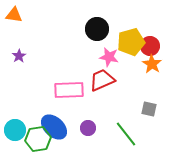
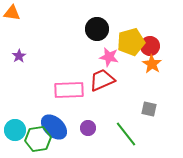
orange triangle: moved 2 px left, 2 px up
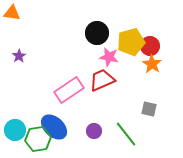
black circle: moved 4 px down
pink rectangle: rotated 32 degrees counterclockwise
purple circle: moved 6 px right, 3 px down
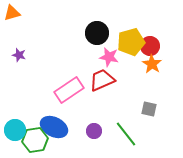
orange triangle: rotated 24 degrees counterclockwise
purple star: moved 1 px up; rotated 24 degrees counterclockwise
blue ellipse: rotated 16 degrees counterclockwise
green hexagon: moved 3 px left, 1 px down
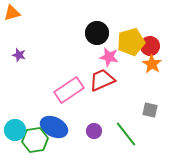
gray square: moved 1 px right, 1 px down
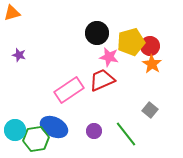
gray square: rotated 28 degrees clockwise
green hexagon: moved 1 px right, 1 px up
